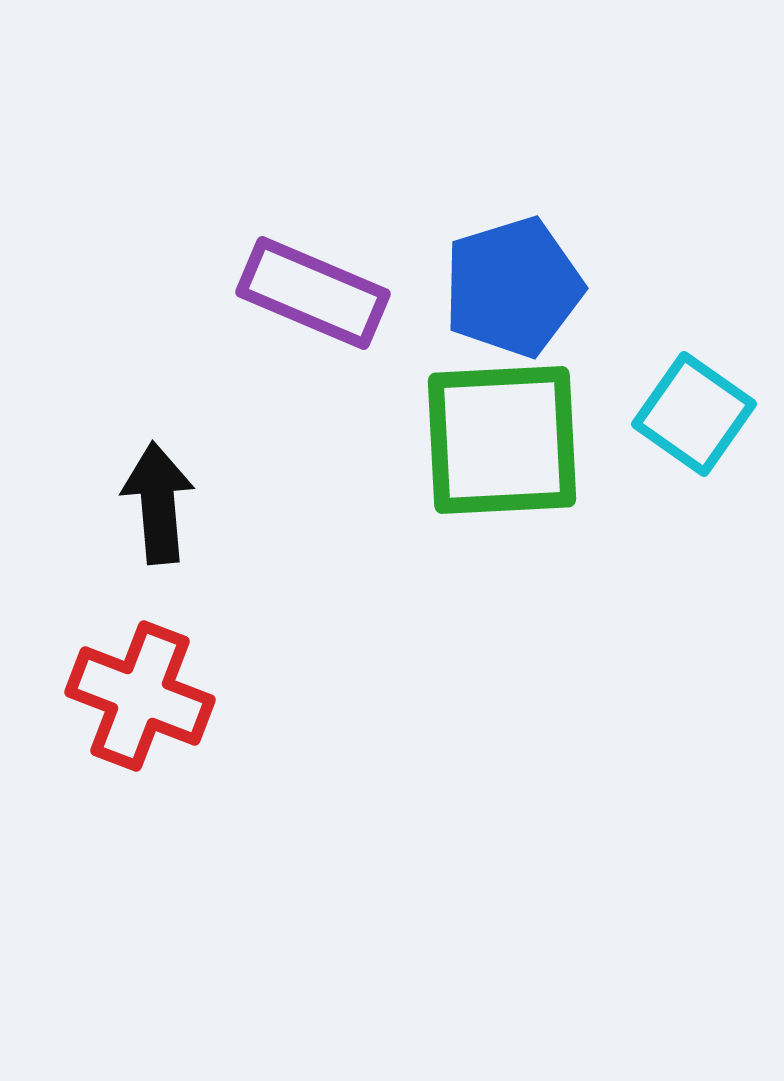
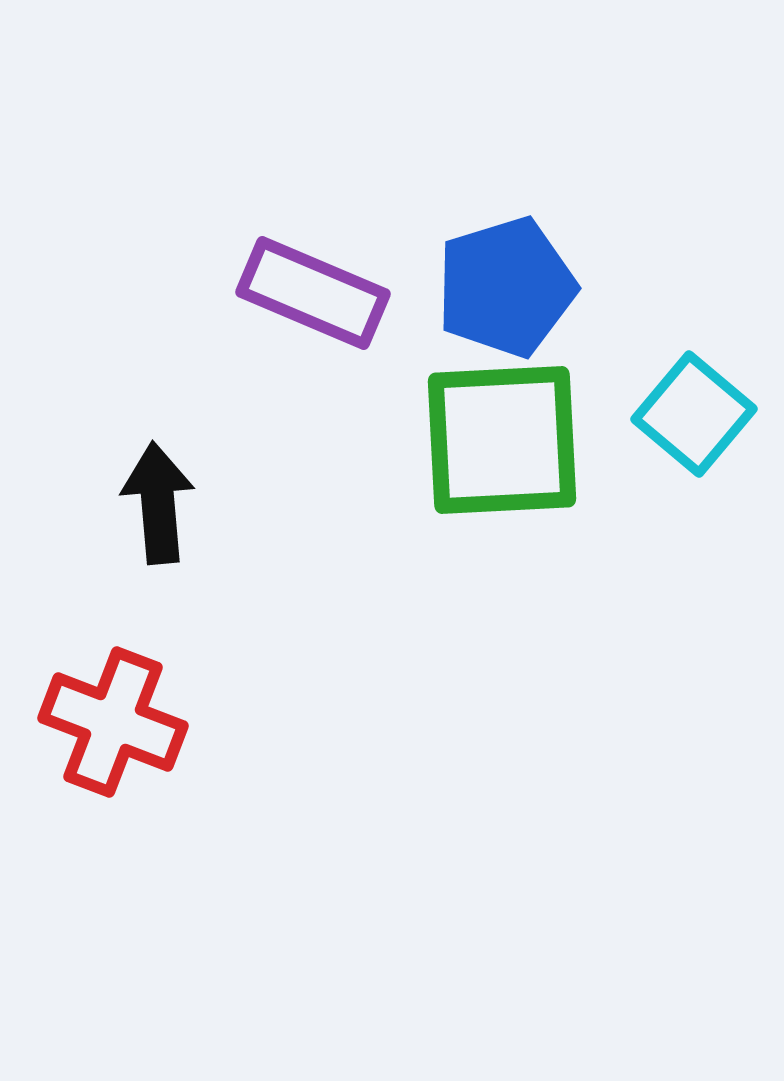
blue pentagon: moved 7 px left
cyan square: rotated 5 degrees clockwise
red cross: moved 27 px left, 26 px down
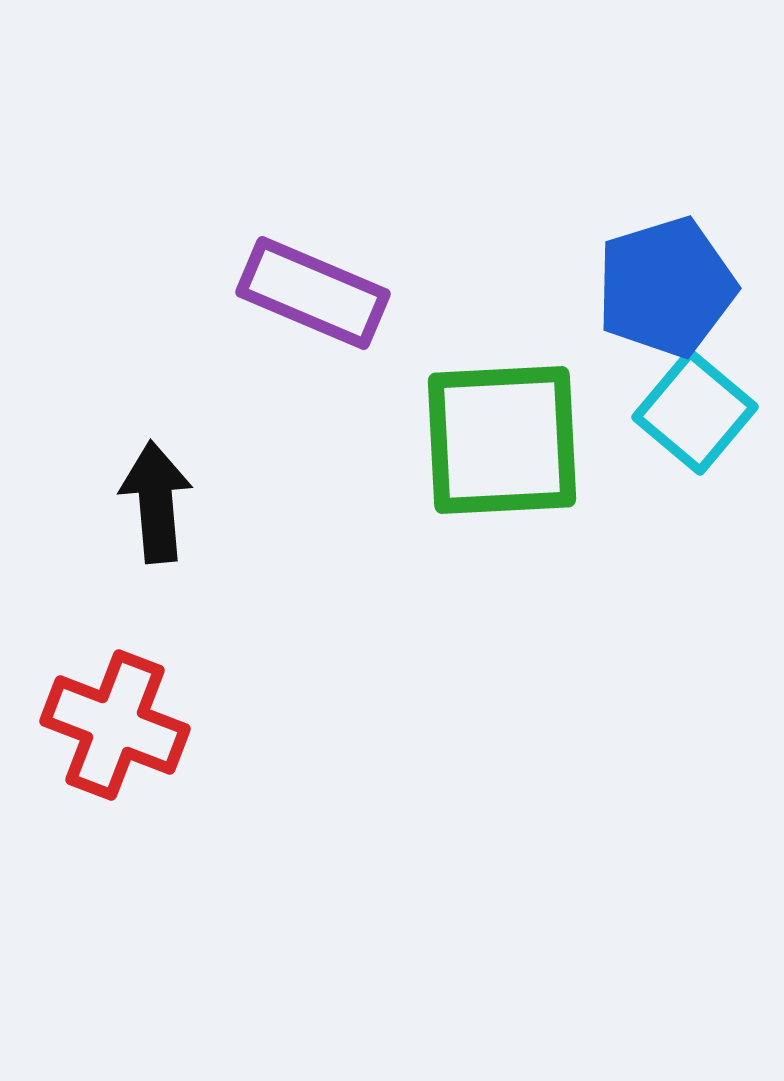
blue pentagon: moved 160 px right
cyan square: moved 1 px right, 2 px up
black arrow: moved 2 px left, 1 px up
red cross: moved 2 px right, 3 px down
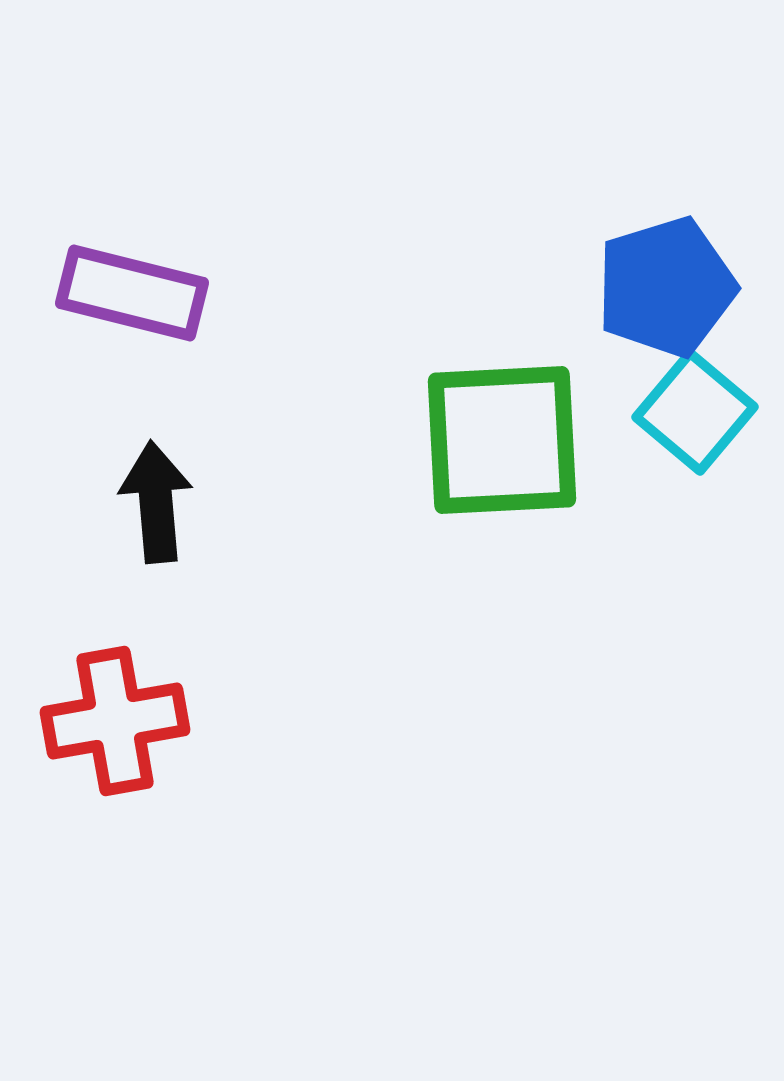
purple rectangle: moved 181 px left; rotated 9 degrees counterclockwise
red cross: moved 4 px up; rotated 31 degrees counterclockwise
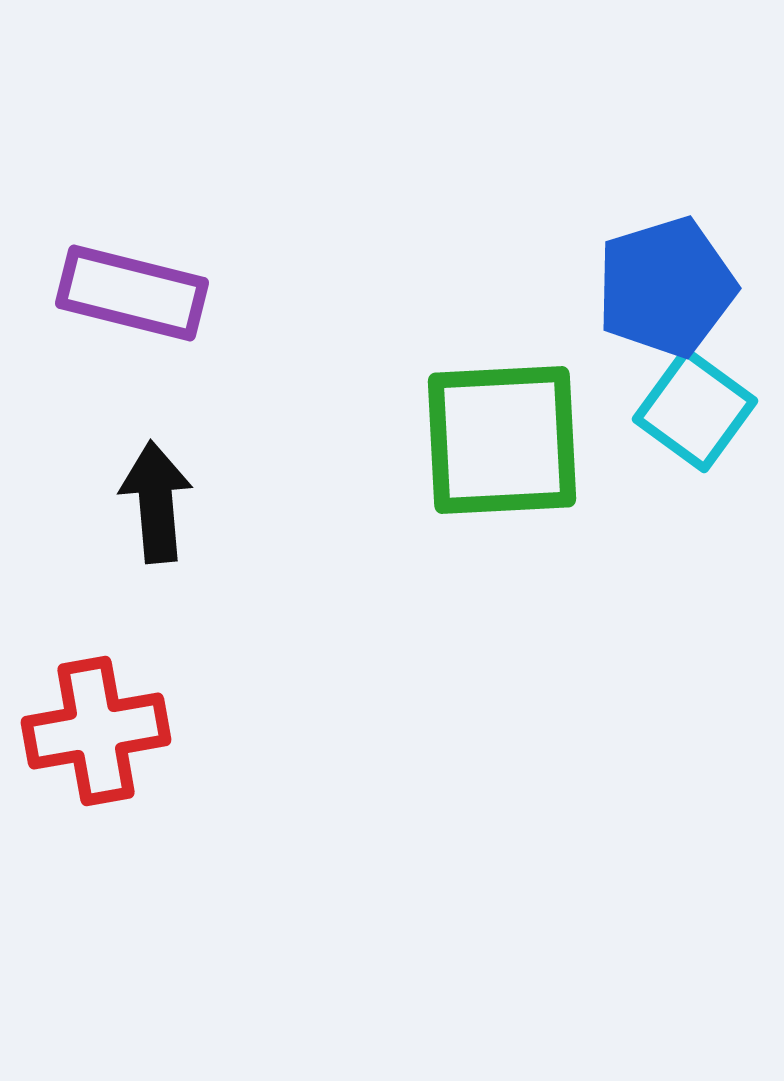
cyan square: moved 2 px up; rotated 4 degrees counterclockwise
red cross: moved 19 px left, 10 px down
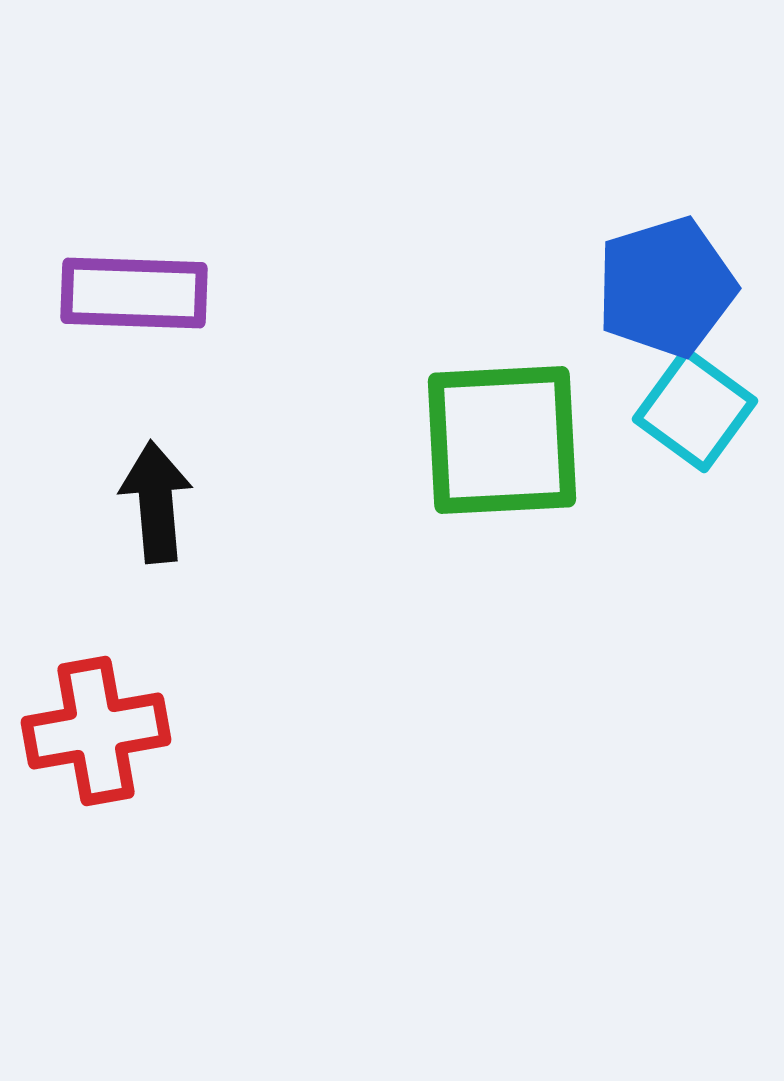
purple rectangle: moved 2 px right; rotated 12 degrees counterclockwise
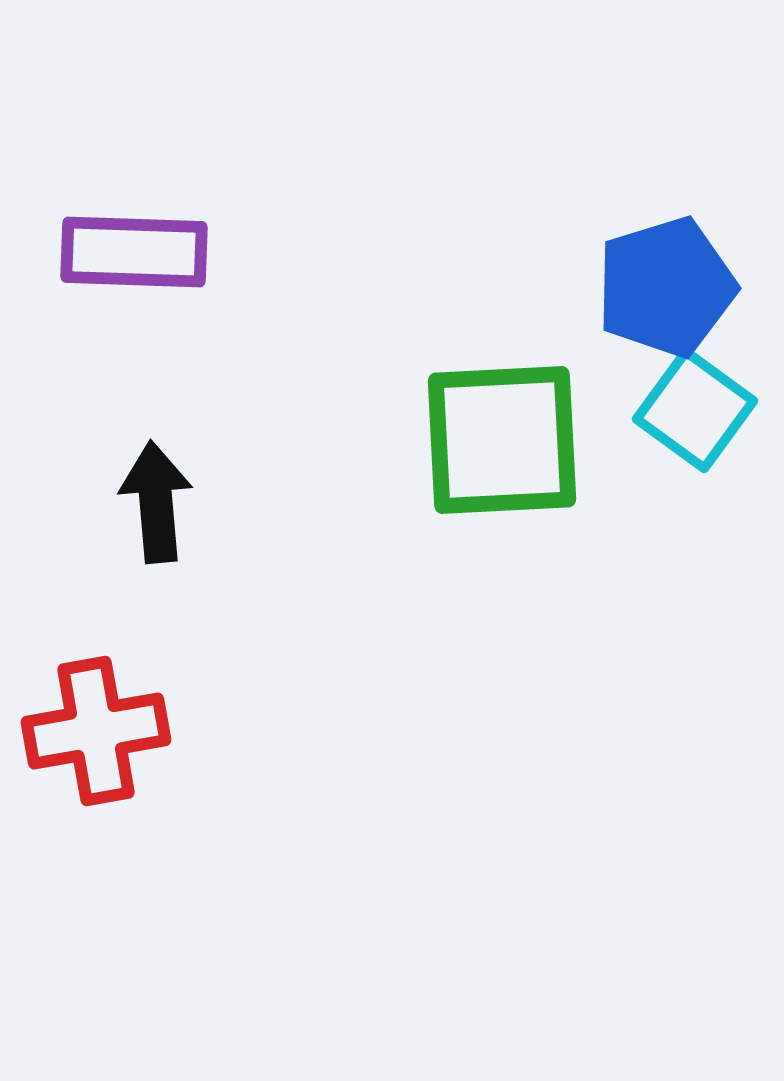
purple rectangle: moved 41 px up
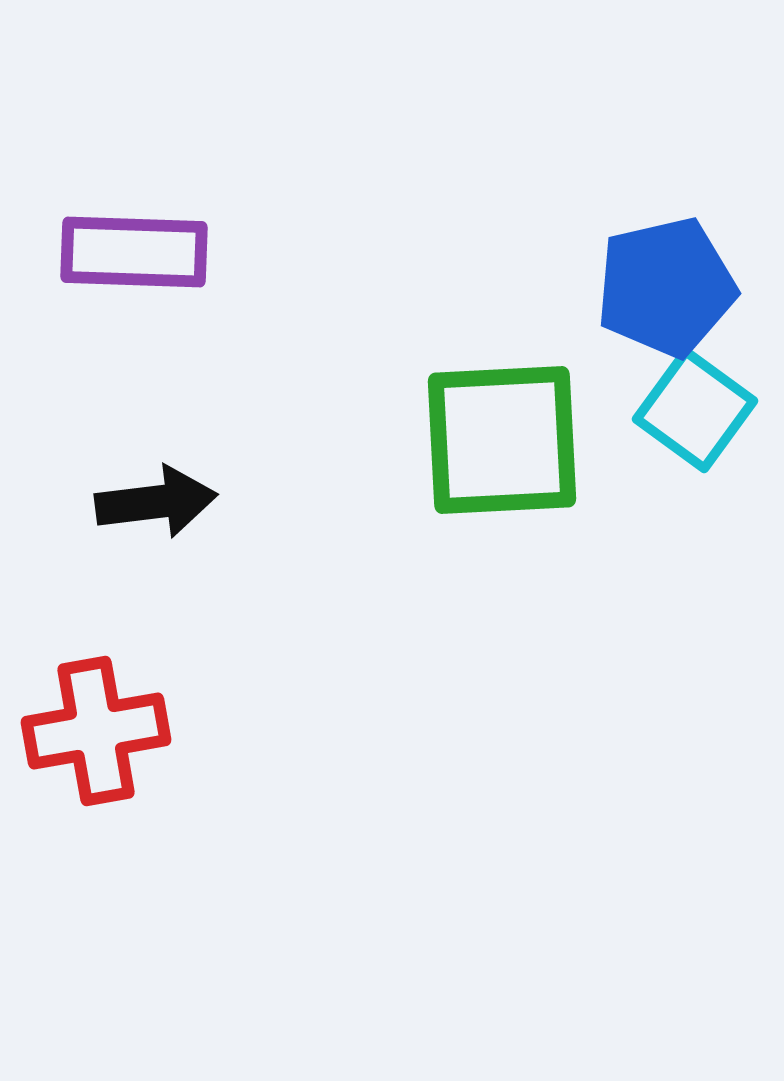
blue pentagon: rotated 4 degrees clockwise
black arrow: rotated 88 degrees clockwise
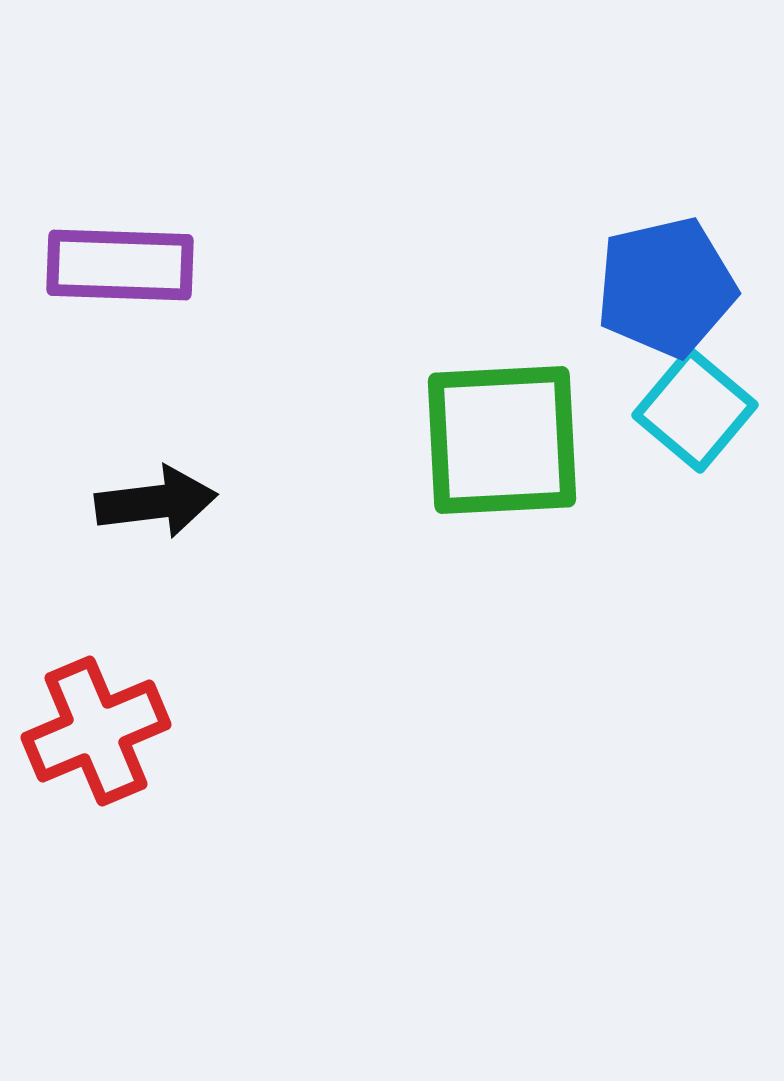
purple rectangle: moved 14 px left, 13 px down
cyan square: rotated 4 degrees clockwise
red cross: rotated 13 degrees counterclockwise
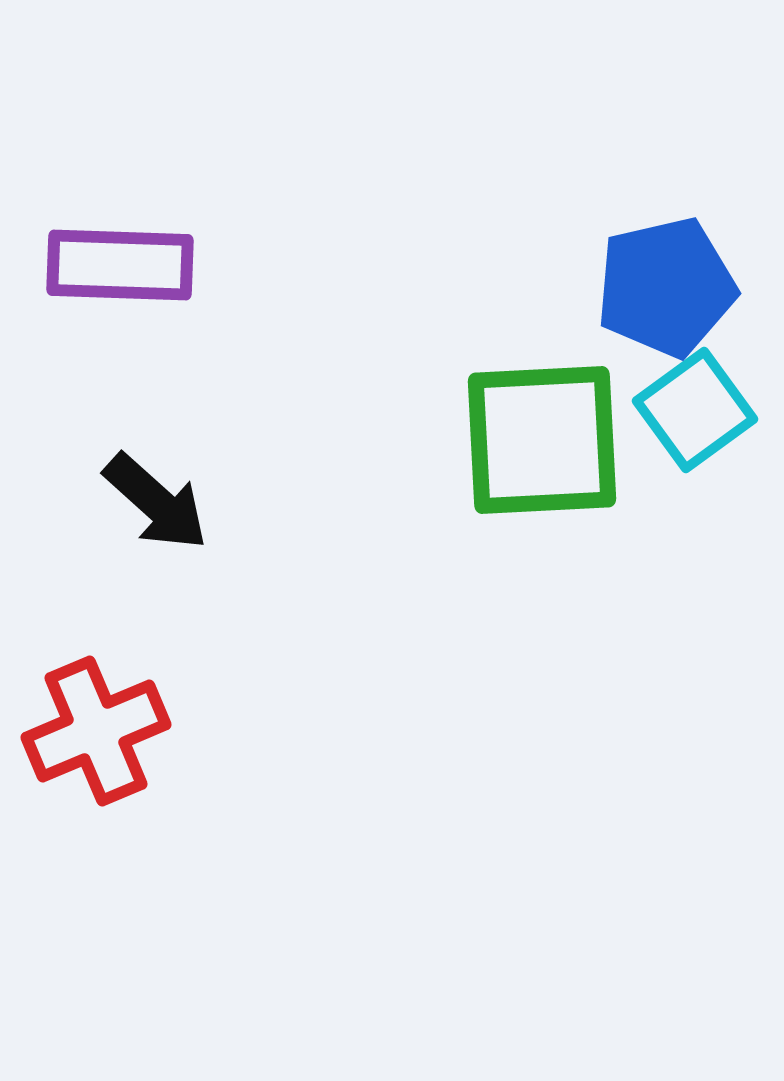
cyan square: rotated 14 degrees clockwise
green square: moved 40 px right
black arrow: rotated 49 degrees clockwise
